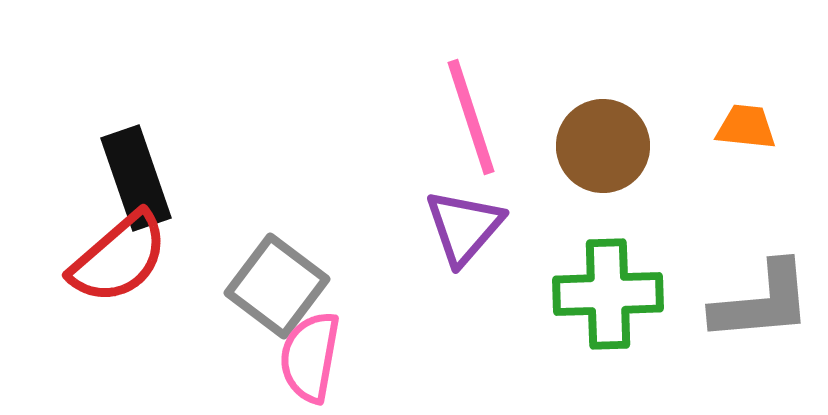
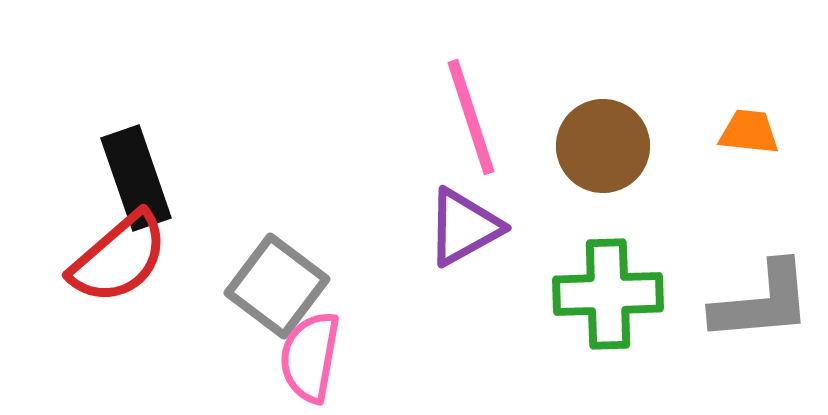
orange trapezoid: moved 3 px right, 5 px down
purple triangle: rotated 20 degrees clockwise
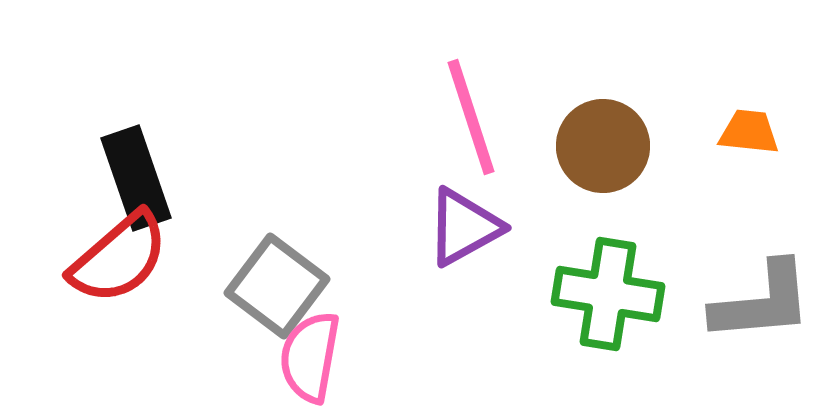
green cross: rotated 11 degrees clockwise
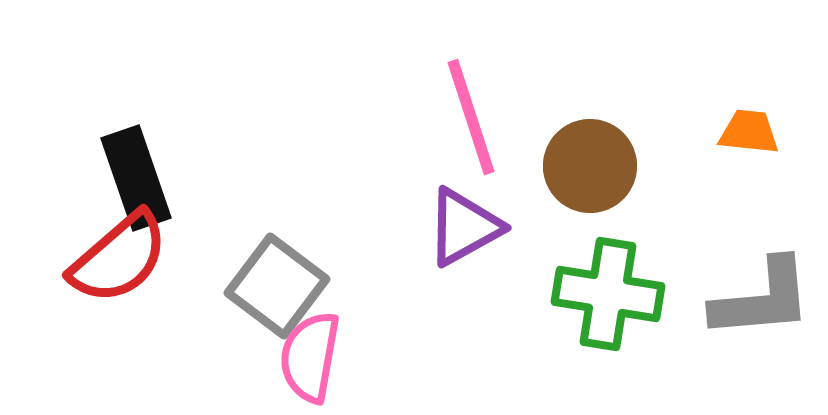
brown circle: moved 13 px left, 20 px down
gray L-shape: moved 3 px up
